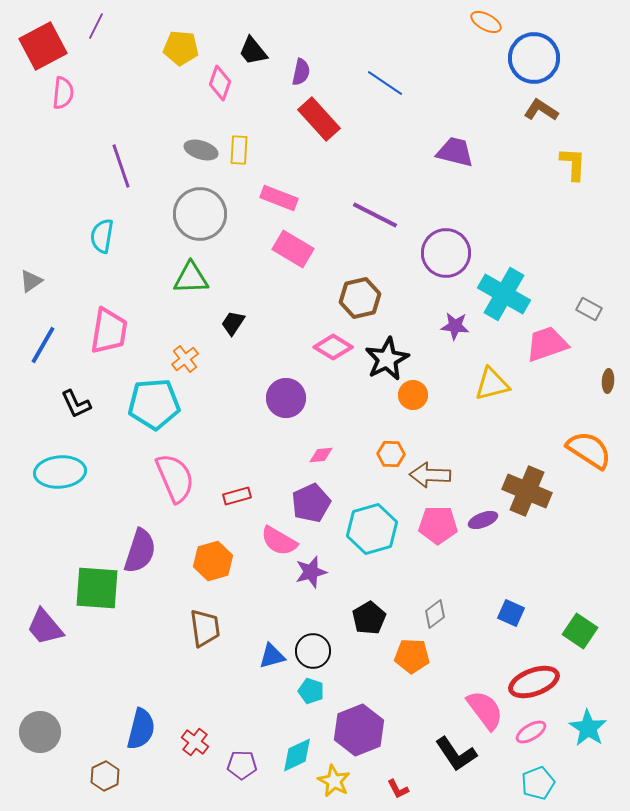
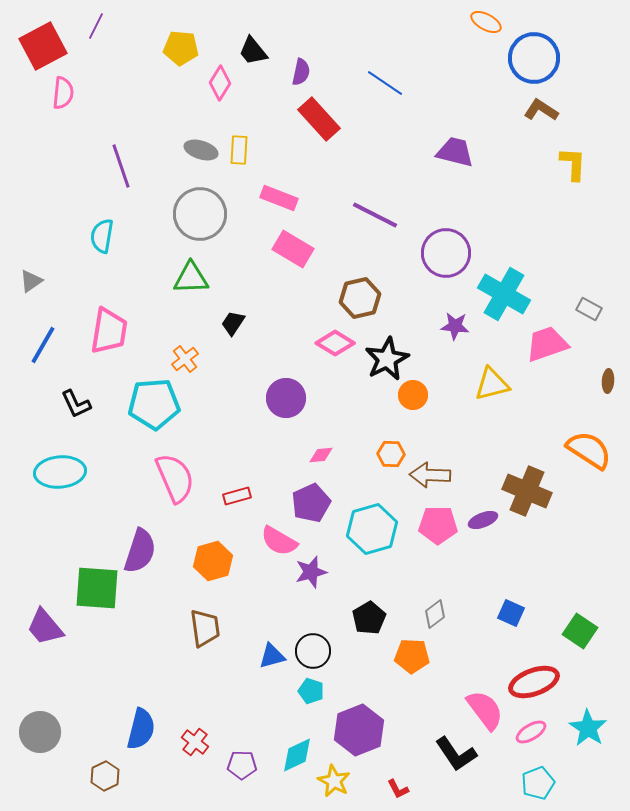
pink diamond at (220, 83): rotated 12 degrees clockwise
pink diamond at (333, 347): moved 2 px right, 4 px up
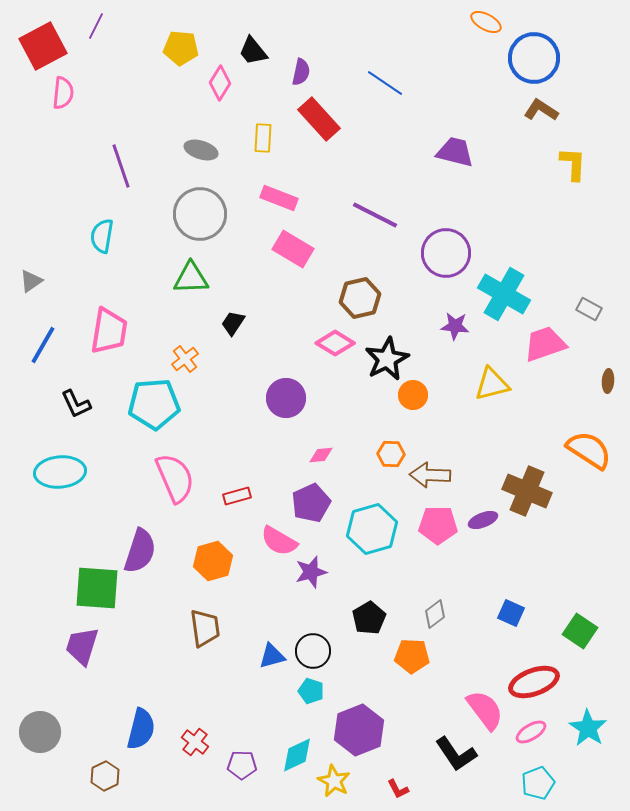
yellow rectangle at (239, 150): moved 24 px right, 12 px up
pink trapezoid at (547, 344): moved 2 px left
purple trapezoid at (45, 627): moved 37 px right, 19 px down; rotated 57 degrees clockwise
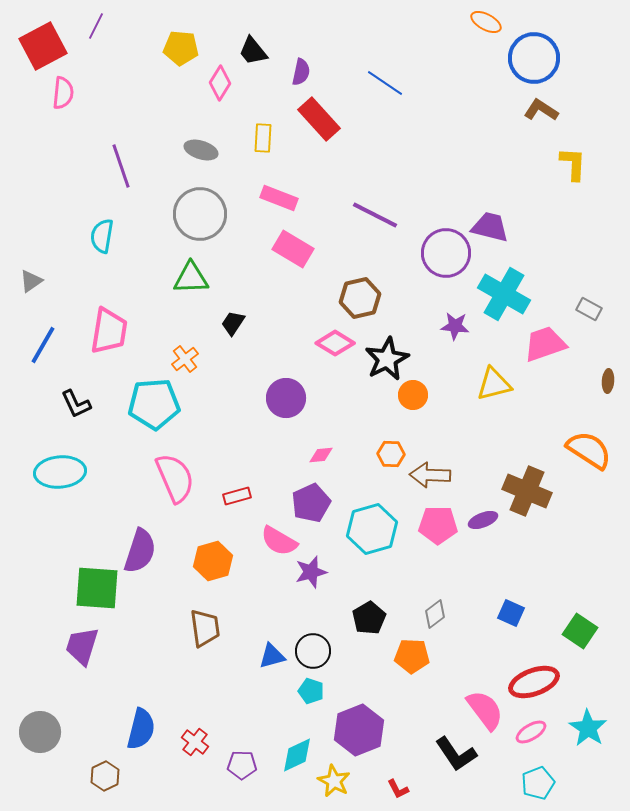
purple trapezoid at (455, 152): moved 35 px right, 75 px down
yellow triangle at (492, 384): moved 2 px right
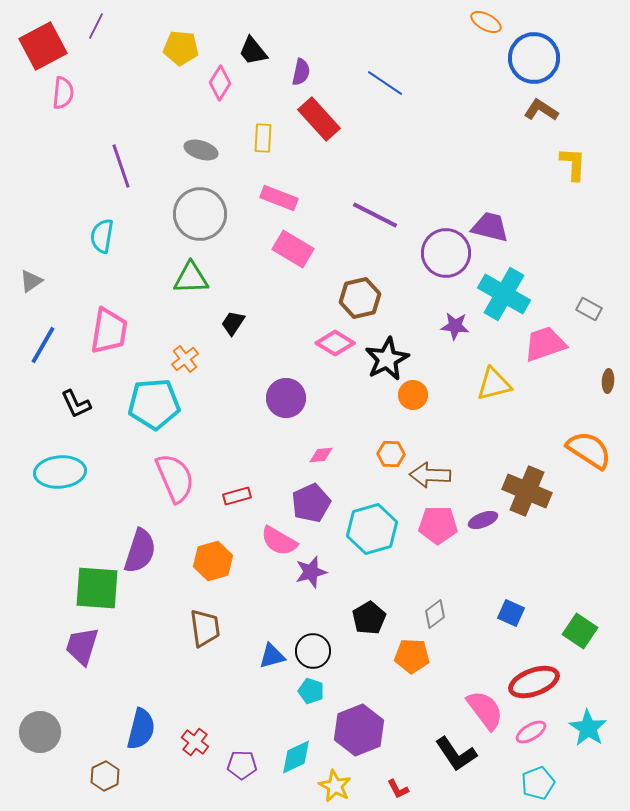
cyan diamond at (297, 755): moved 1 px left, 2 px down
yellow star at (334, 781): moved 1 px right, 5 px down
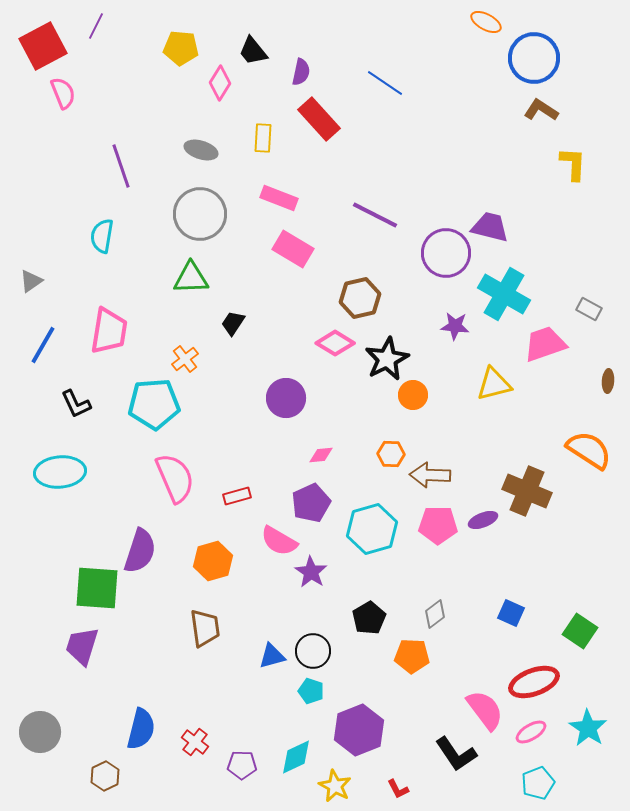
pink semicircle at (63, 93): rotated 28 degrees counterclockwise
purple star at (311, 572): rotated 24 degrees counterclockwise
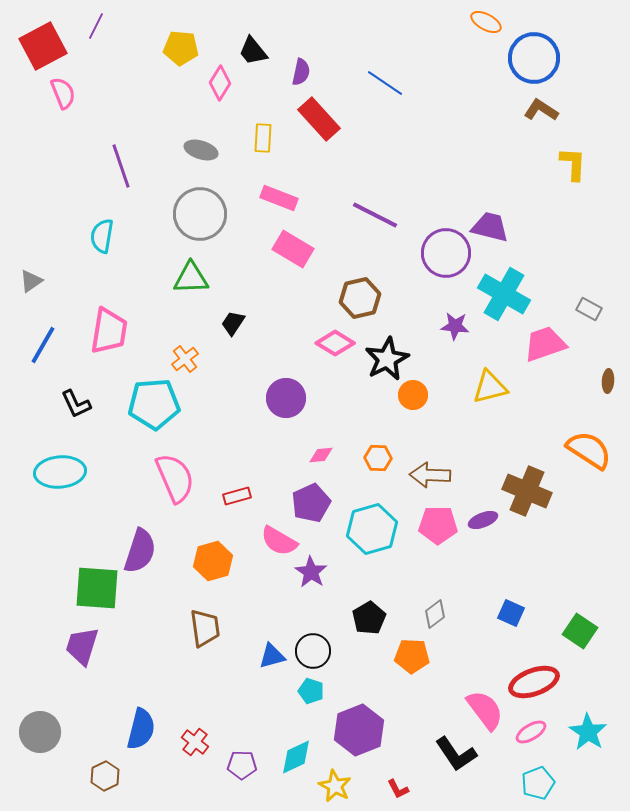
yellow triangle at (494, 384): moved 4 px left, 3 px down
orange hexagon at (391, 454): moved 13 px left, 4 px down
cyan star at (588, 728): moved 4 px down
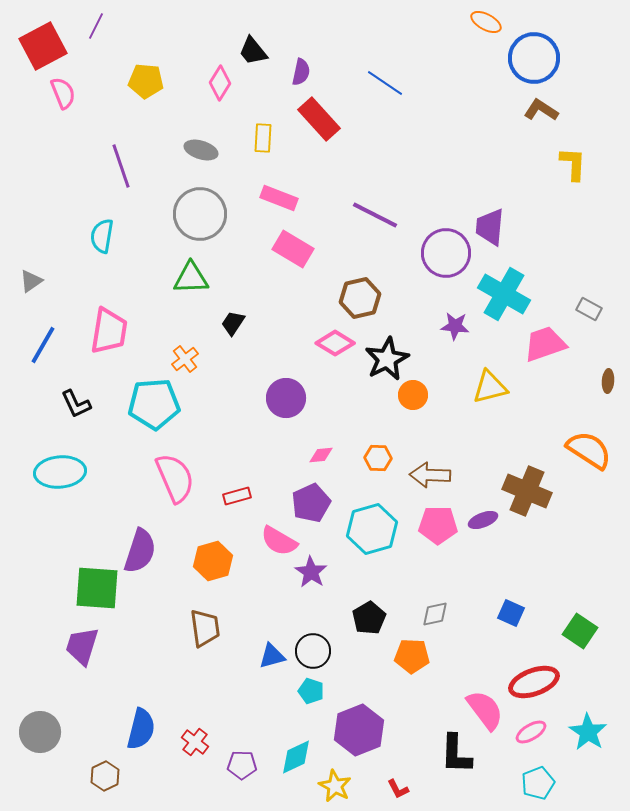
yellow pentagon at (181, 48): moved 35 px left, 33 px down
purple trapezoid at (490, 227): rotated 99 degrees counterclockwise
gray diamond at (435, 614): rotated 24 degrees clockwise
black L-shape at (456, 754): rotated 36 degrees clockwise
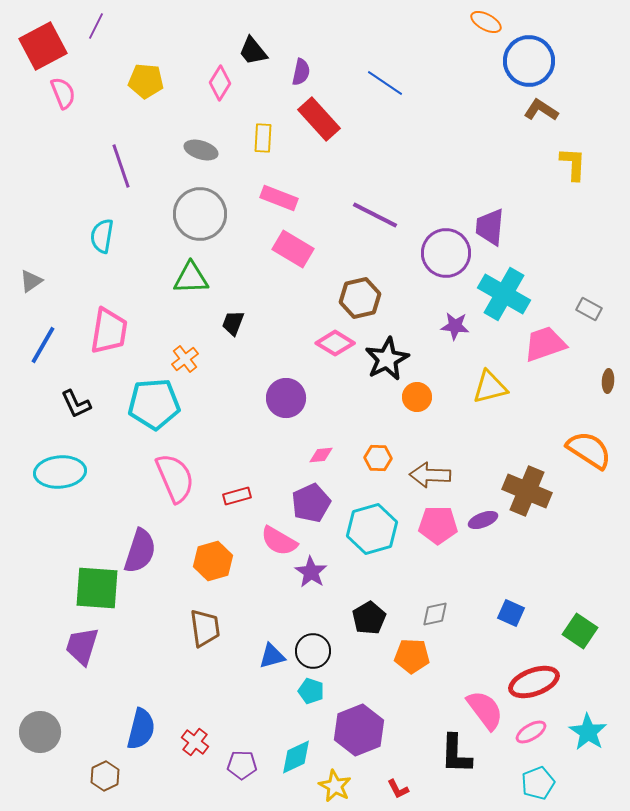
blue circle at (534, 58): moved 5 px left, 3 px down
black trapezoid at (233, 323): rotated 12 degrees counterclockwise
orange circle at (413, 395): moved 4 px right, 2 px down
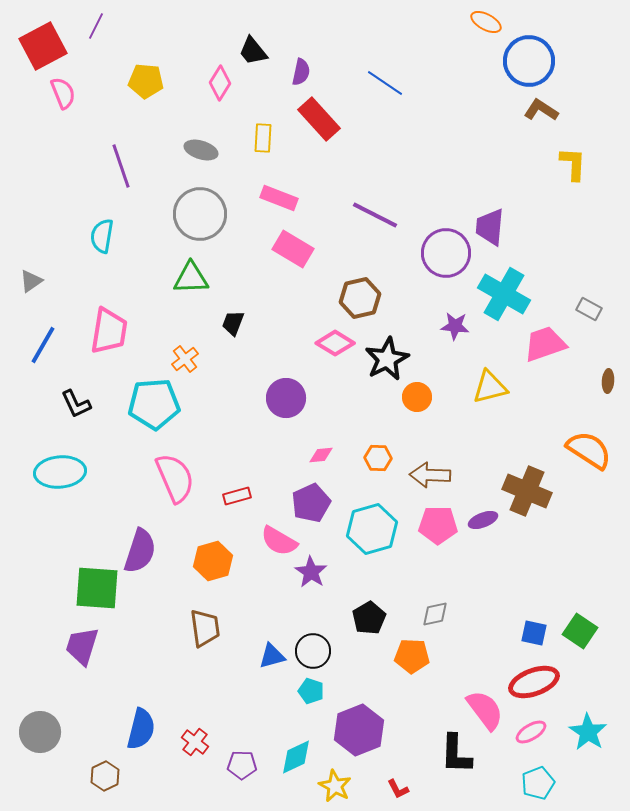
blue square at (511, 613): moved 23 px right, 20 px down; rotated 12 degrees counterclockwise
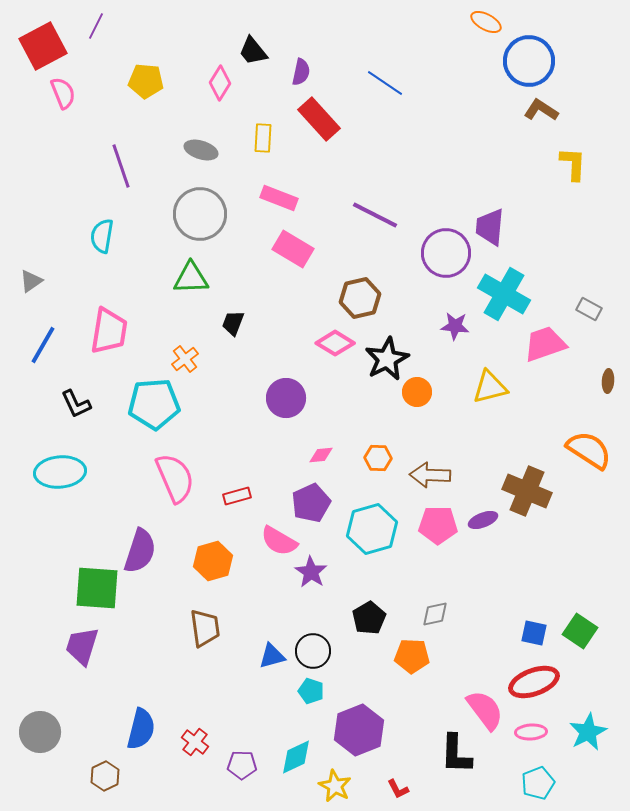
orange circle at (417, 397): moved 5 px up
pink ellipse at (531, 732): rotated 28 degrees clockwise
cyan star at (588, 732): rotated 12 degrees clockwise
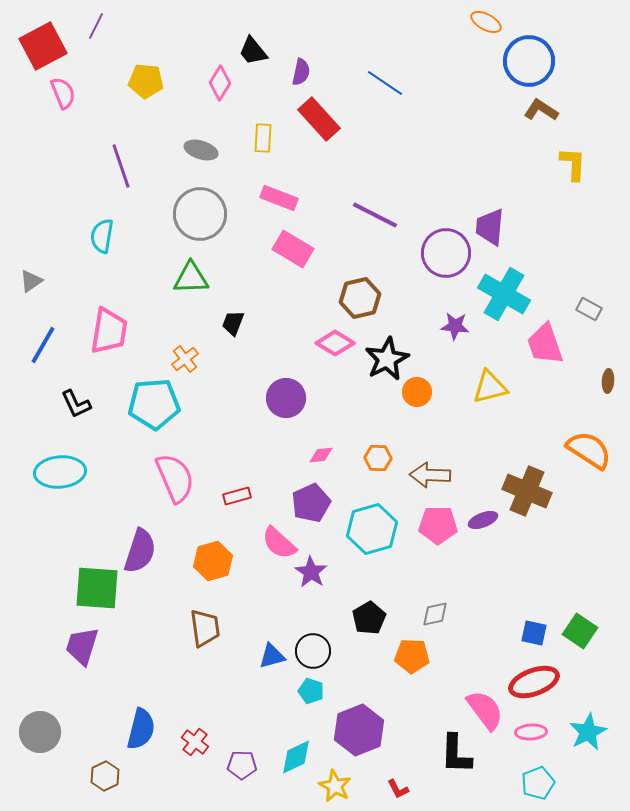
pink trapezoid at (545, 344): rotated 90 degrees counterclockwise
pink semicircle at (279, 541): moved 2 px down; rotated 12 degrees clockwise
